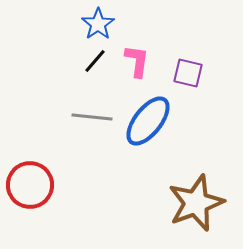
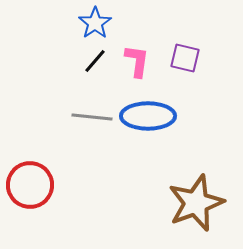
blue star: moved 3 px left, 1 px up
purple square: moved 3 px left, 15 px up
blue ellipse: moved 5 px up; rotated 52 degrees clockwise
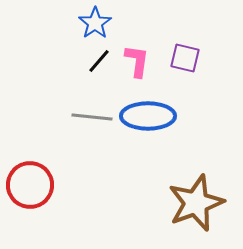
black line: moved 4 px right
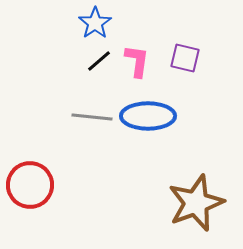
black line: rotated 8 degrees clockwise
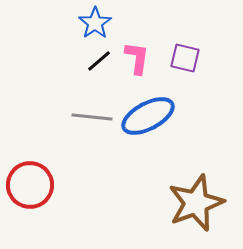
pink L-shape: moved 3 px up
blue ellipse: rotated 28 degrees counterclockwise
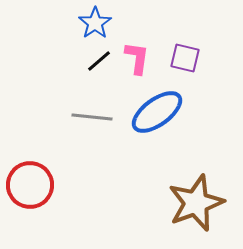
blue ellipse: moved 9 px right, 4 px up; rotated 8 degrees counterclockwise
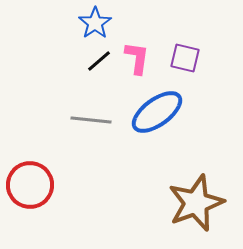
gray line: moved 1 px left, 3 px down
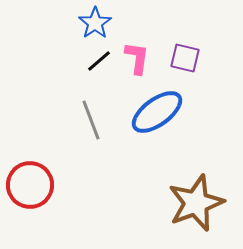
gray line: rotated 63 degrees clockwise
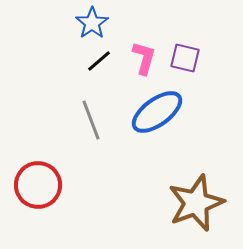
blue star: moved 3 px left
pink L-shape: moved 7 px right; rotated 8 degrees clockwise
red circle: moved 8 px right
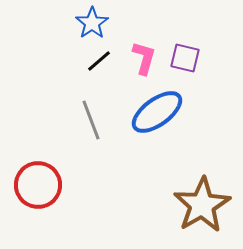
brown star: moved 6 px right, 2 px down; rotated 10 degrees counterclockwise
